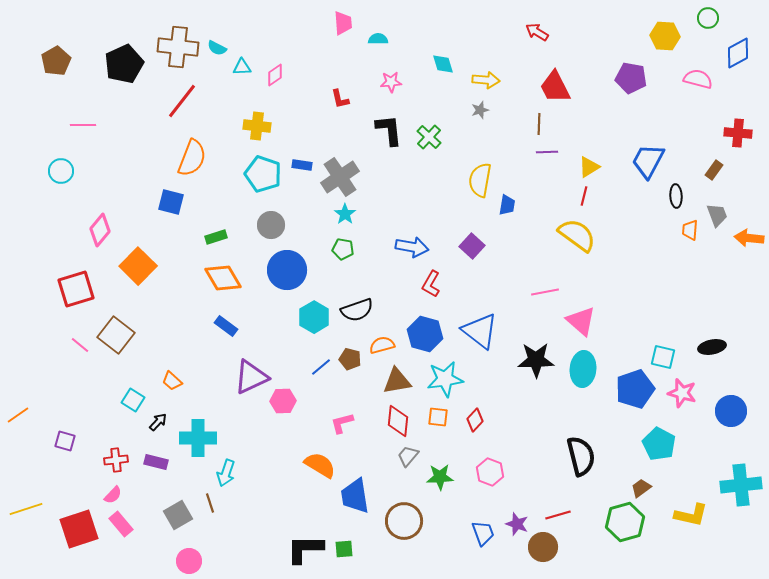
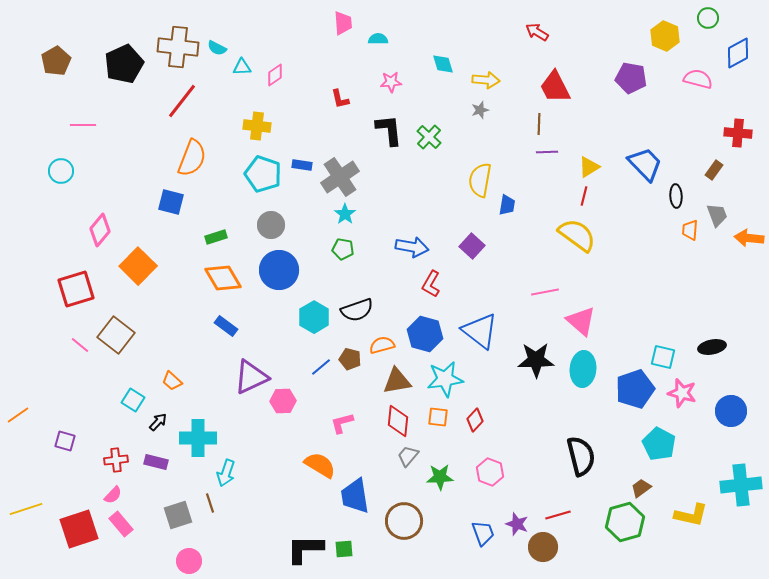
yellow hexagon at (665, 36): rotated 20 degrees clockwise
blue trapezoid at (648, 161): moved 3 px left, 3 px down; rotated 108 degrees clockwise
blue circle at (287, 270): moved 8 px left
gray square at (178, 515): rotated 12 degrees clockwise
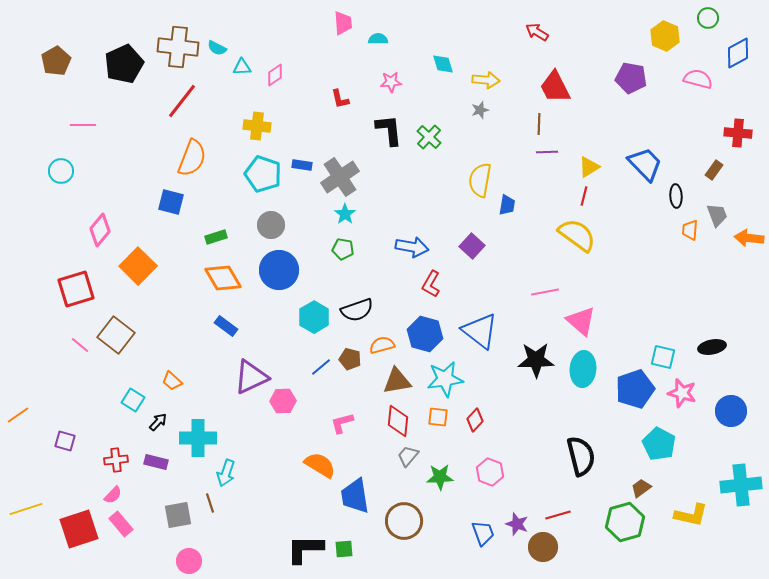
gray square at (178, 515): rotated 8 degrees clockwise
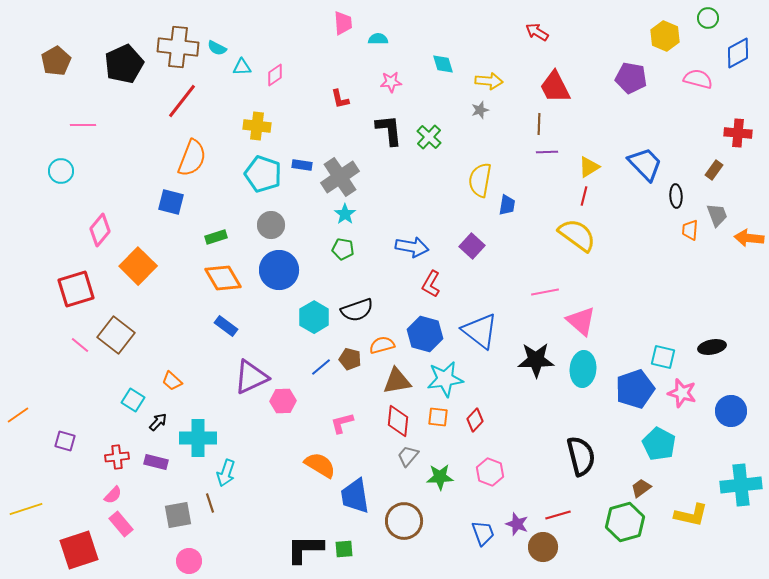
yellow arrow at (486, 80): moved 3 px right, 1 px down
red cross at (116, 460): moved 1 px right, 3 px up
red square at (79, 529): moved 21 px down
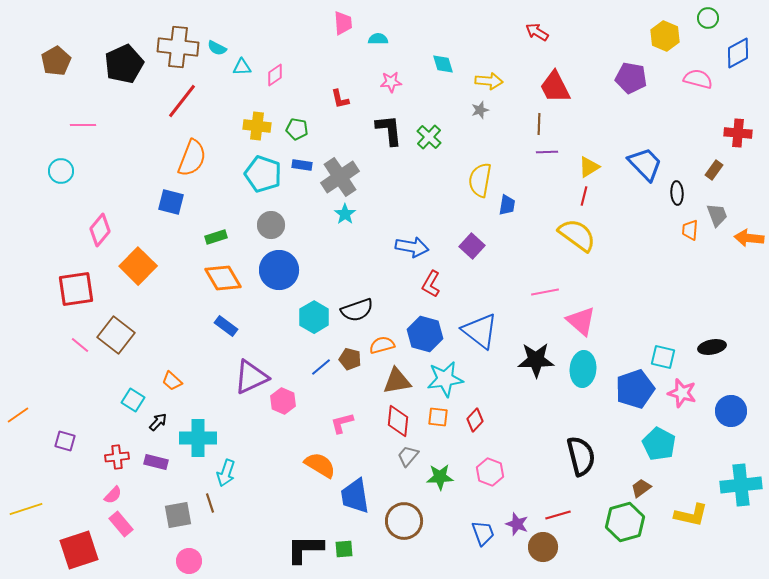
black ellipse at (676, 196): moved 1 px right, 3 px up
green pentagon at (343, 249): moved 46 px left, 120 px up
red square at (76, 289): rotated 9 degrees clockwise
pink hexagon at (283, 401): rotated 25 degrees clockwise
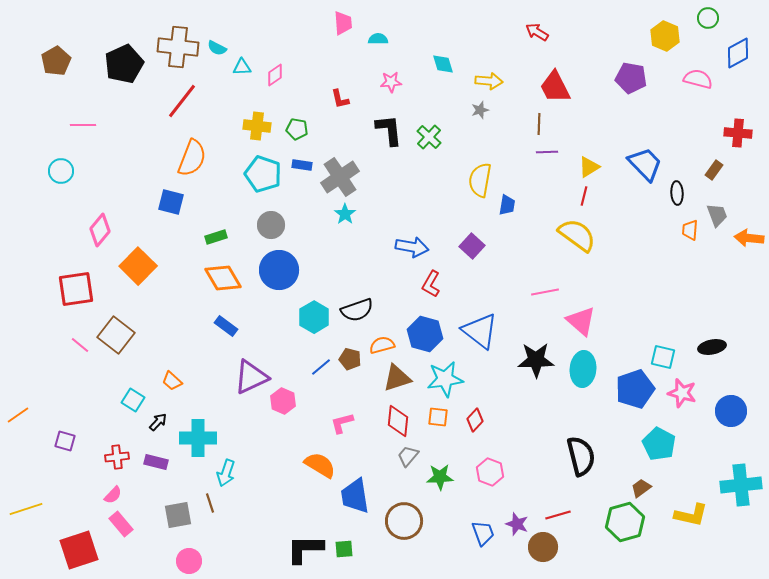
brown triangle at (397, 381): moved 3 px up; rotated 8 degrees counterclockwise
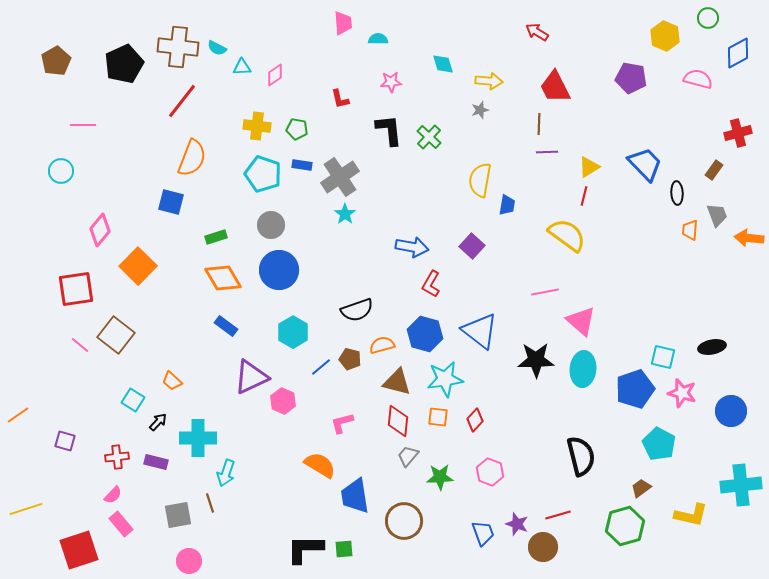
red cross at (738, 133): rotated 20 degrees counterclockwise
yellow semicircle at (577, 235): moved 10 px left
cyan hexagon at (314, 317): moved 21 px left, 15 px down
brown triangle at (397, 378): moved 4 px down; rotated 32 degrees clockwise
green hexagon at (625, 522): moved 4 px down
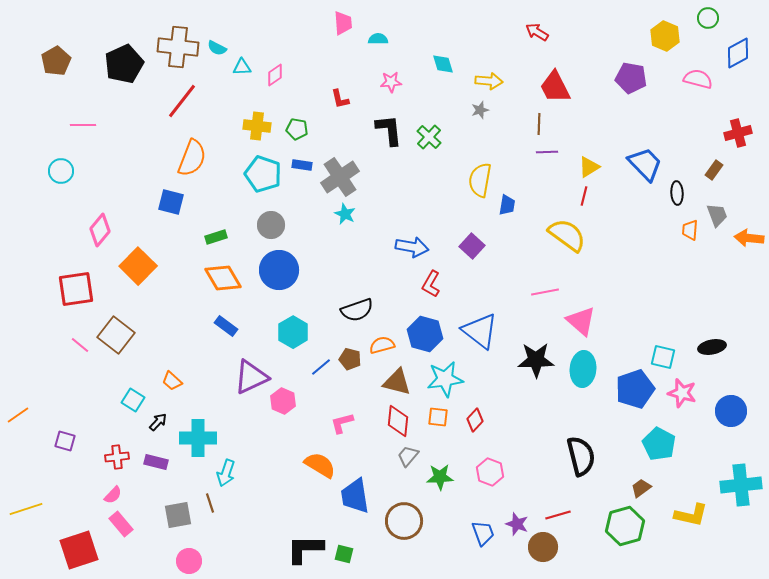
cyan star at (345, 214): rotated 10 degrees counterclockwise
green square at (344, 549): moved 5 px down; rotated 18 degrees clockwise
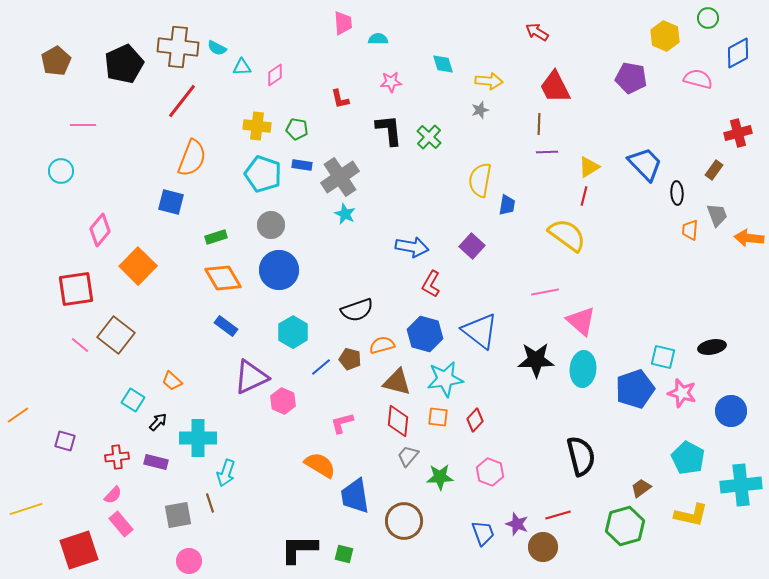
cyan pentagon at (659, 444): moved 29 px right, 14 px down
black L-shape at (305, 549): moved 6 px left
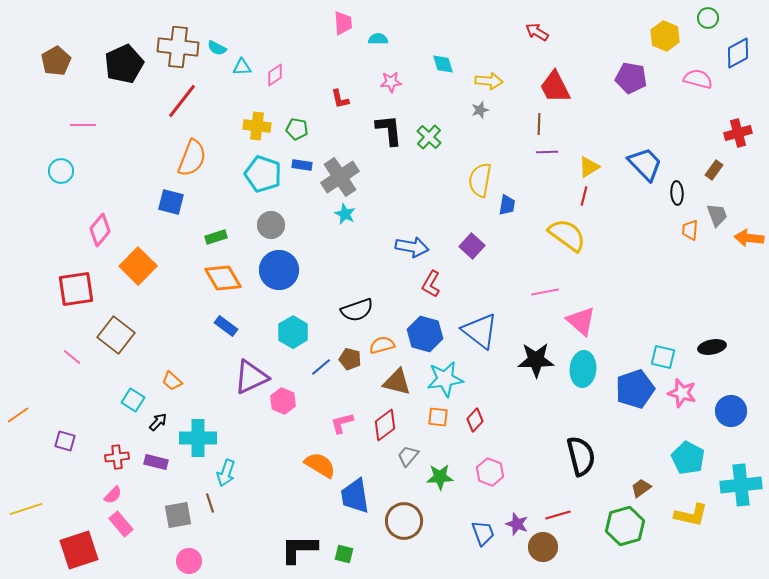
pink line at (80, 345): moved 8 px left, 12 px down
red diamond at (398, 421): moved 13 px left, 4 px down; rotated 48 degrees clockwise
